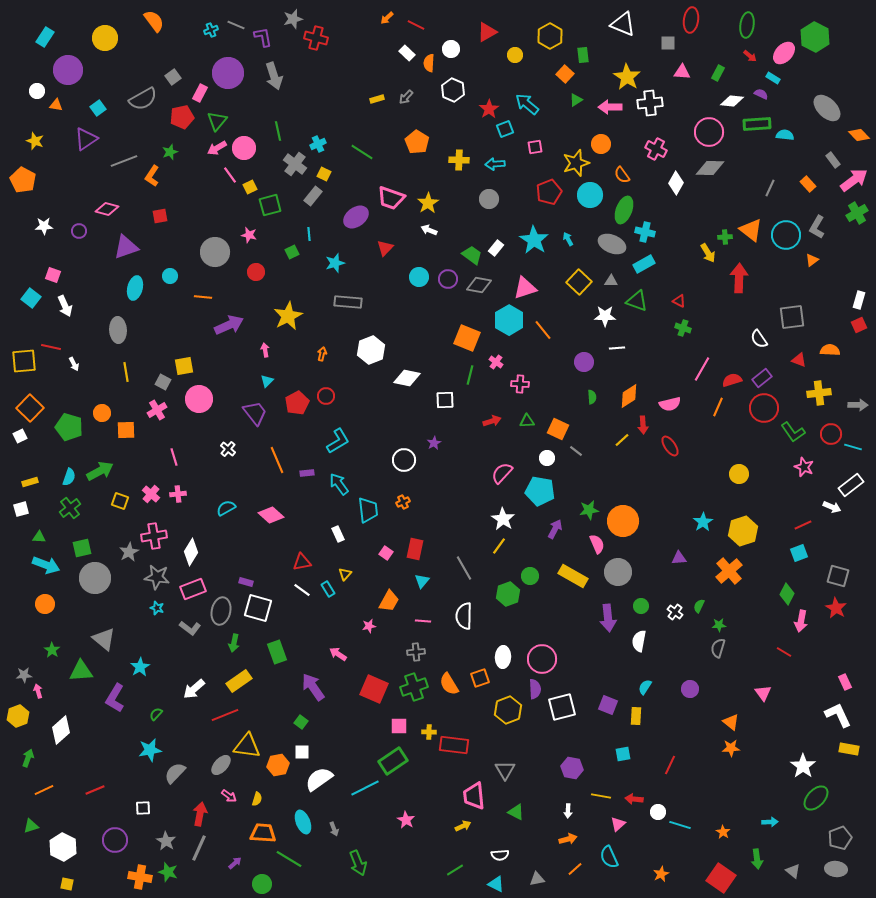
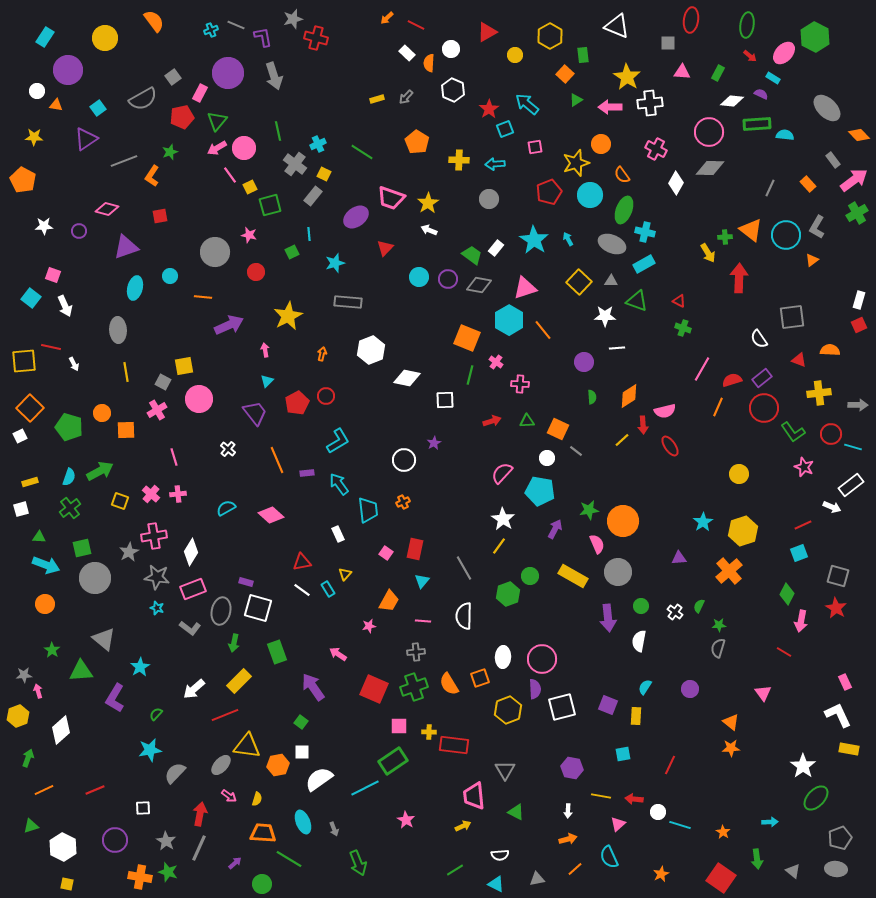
white triangle at (623, 24): moved 6 px left, 2 px down
yellow star at (35, 141): moved 1 px left, 4 px up; rotated 18 degrees counterclockwise
pink semicircle at (670, 404): moved 5 px left, 7 px down
yellow rectangle at (239, 681): rotated 10 degrees counterclockwise
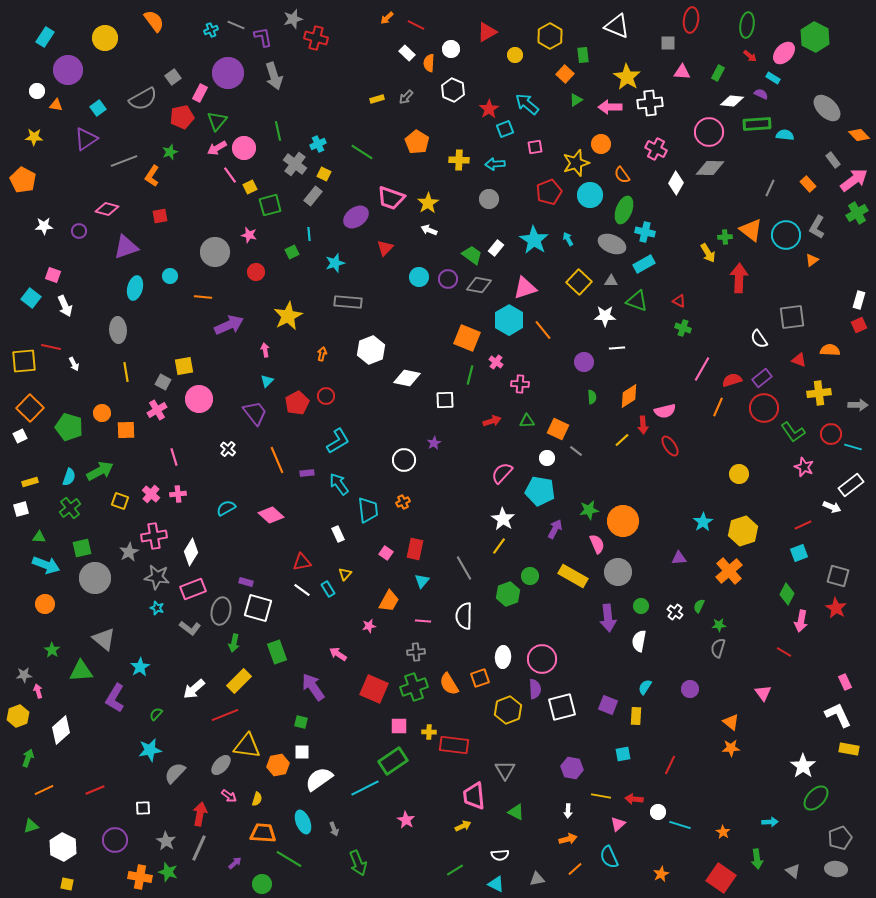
green square at (301, 722): rotated 24 degrees counterclockwise
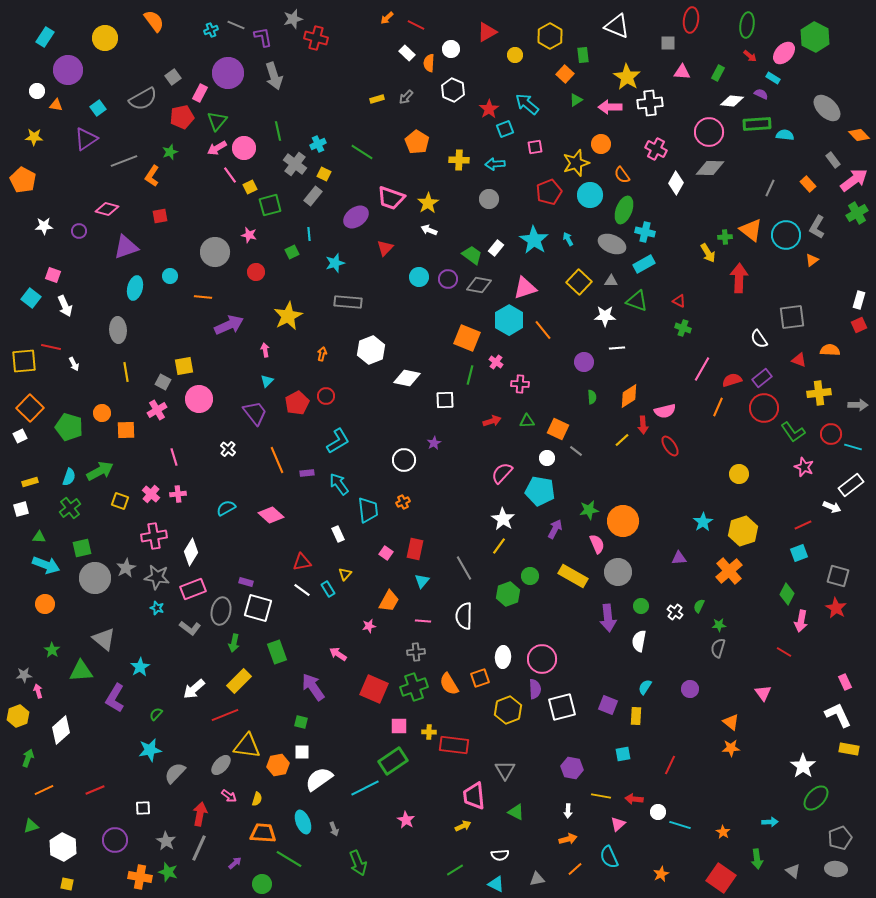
gray star at (129, 552): moved 3 px left, 16 px down
